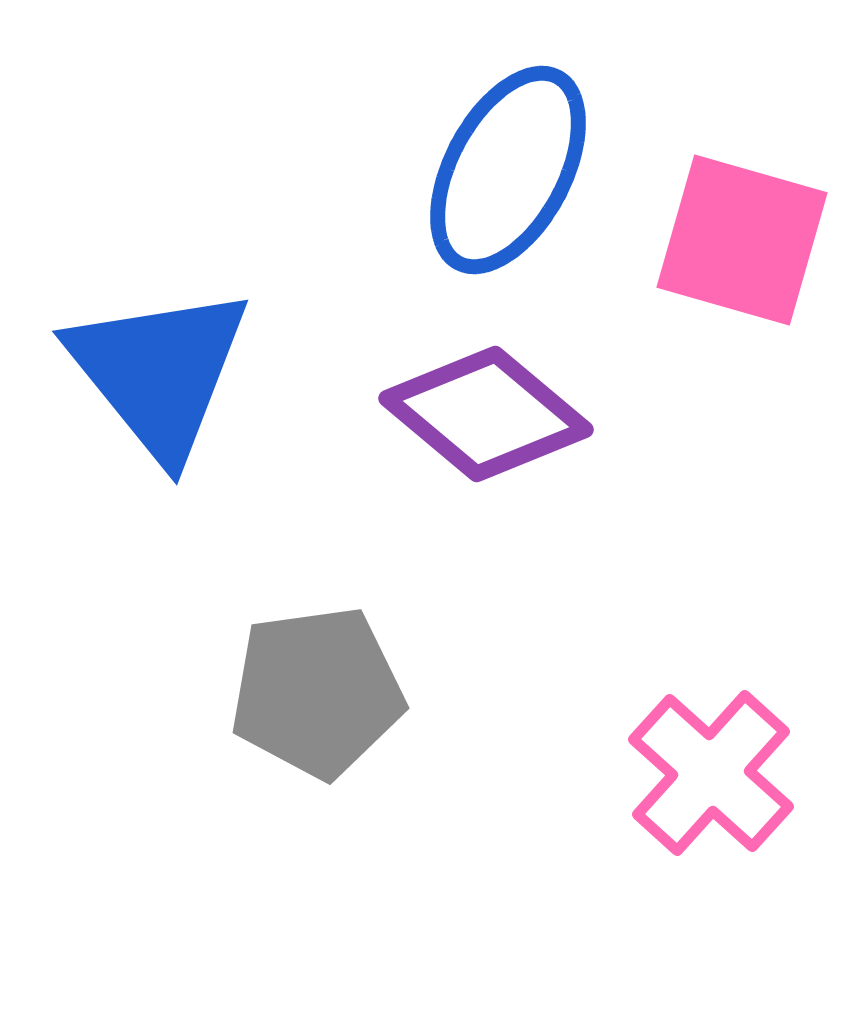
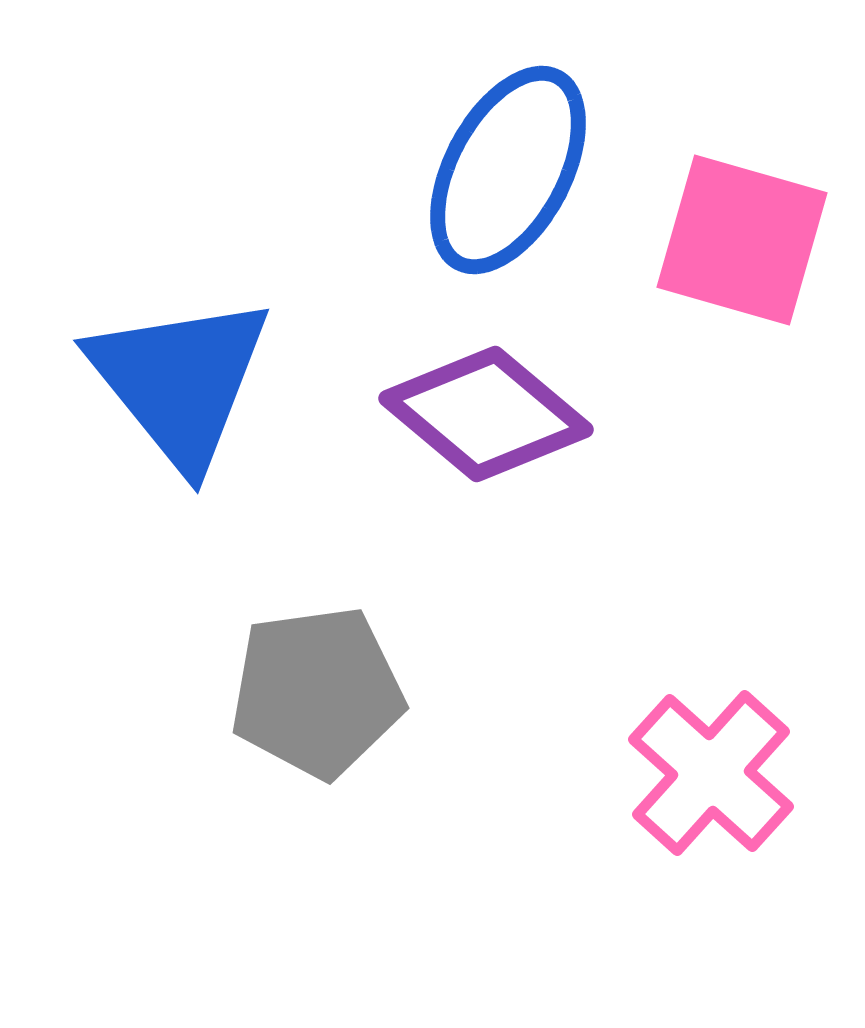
blue triangle: moved 21 px right, 9 px down
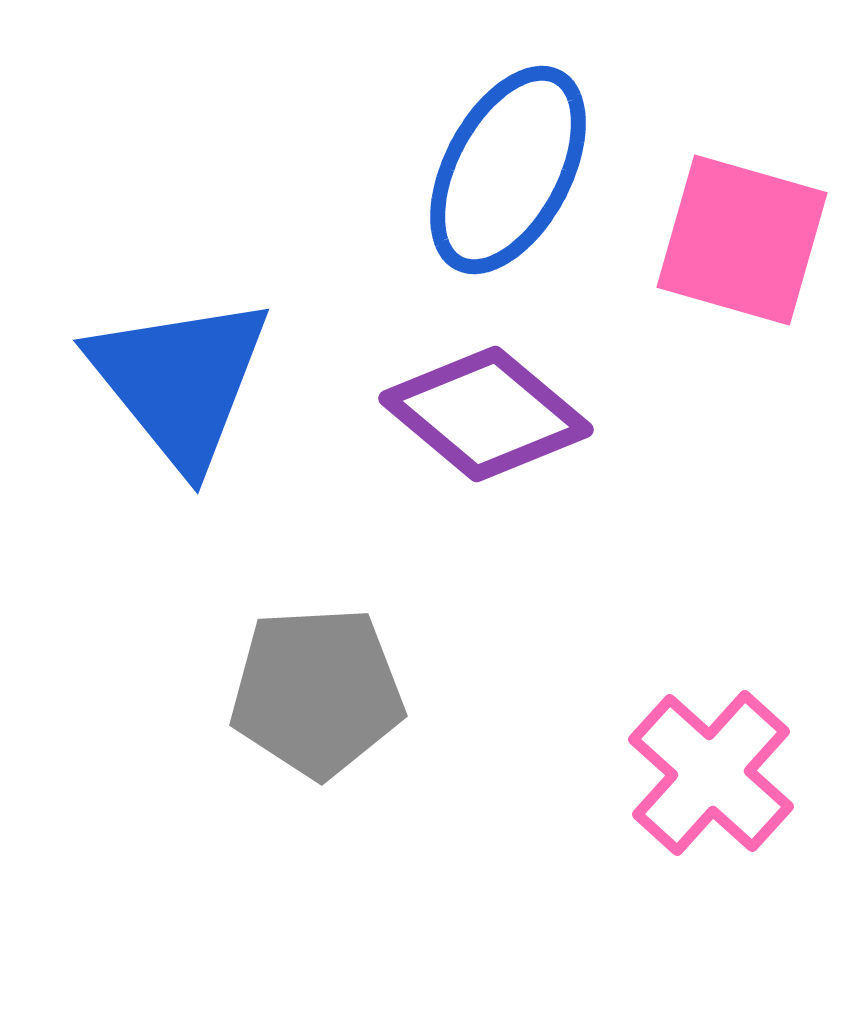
gray pentagon: rotated 5 degrees clockwise
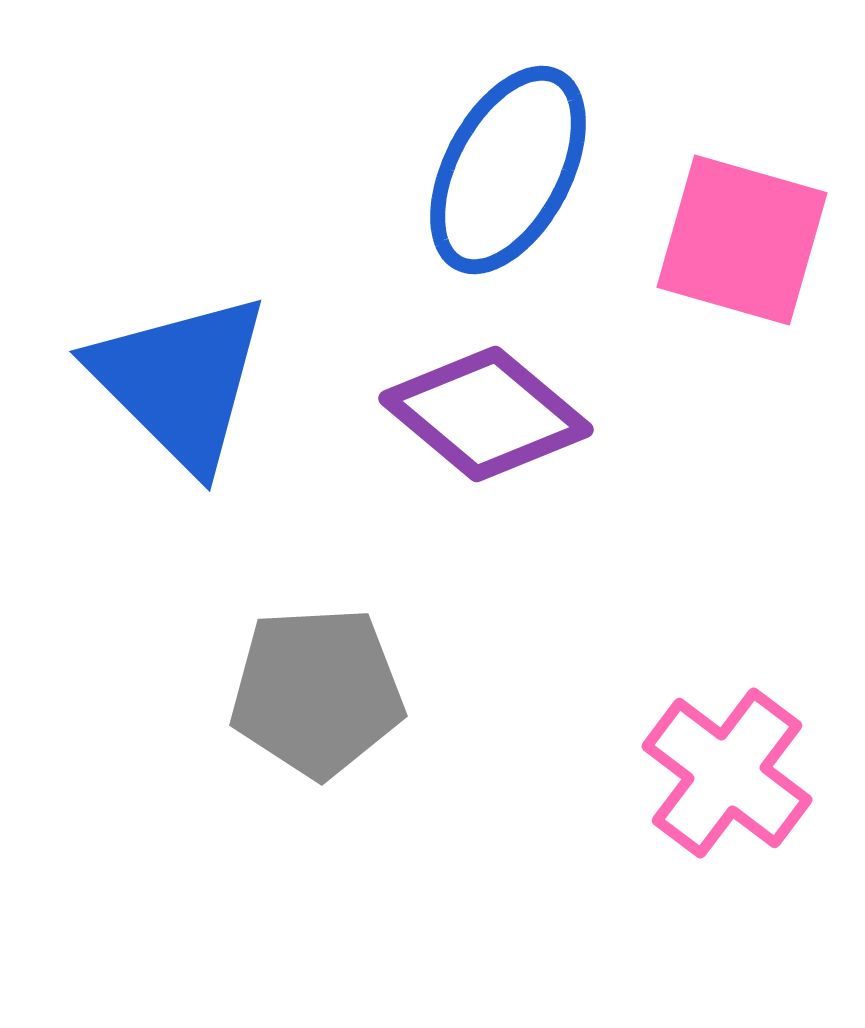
blue triangle: rotated 6 degrees counterclockwise
pink cross: moved 16 px right; rotated 5 degrees counterclockwise
